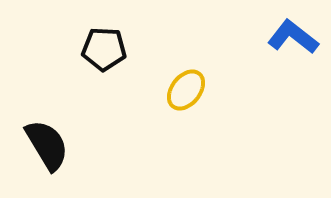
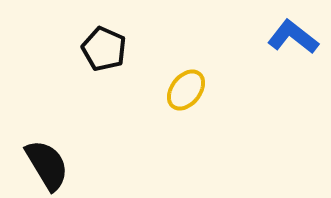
black pentagon: rotated 21 degrees clockwise
black semicircle: moved 20 px down
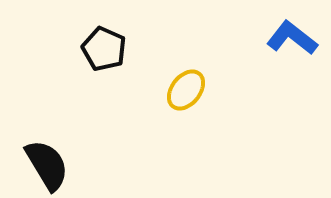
blue L-shape: moved 1 px left, 1 px down
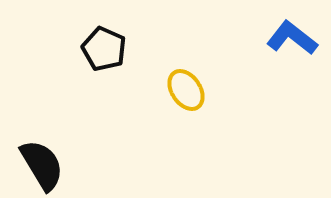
yellow ellipse: rotated 72 degrees counterclockwise
black semicircle: moved 5 px left
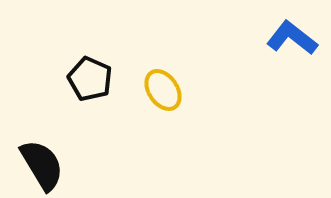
black pentagon: moved 14 px left, 30 px down
yellow ellipse: moved 23 px left
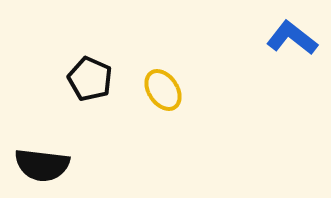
black semicircle: rotated 128 degrees clockwise
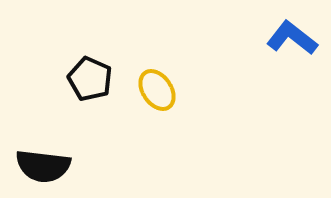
yellow ellipse: moved 6 px left
black semicircle: moved 1 px right, 1 px down
